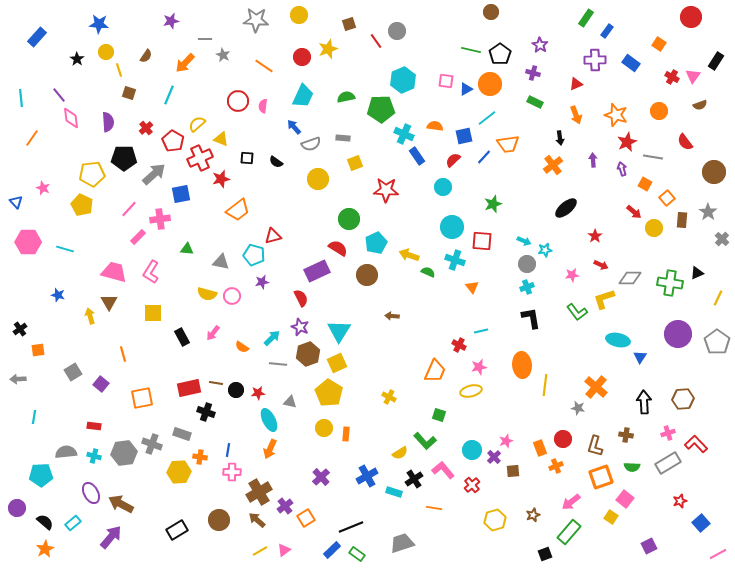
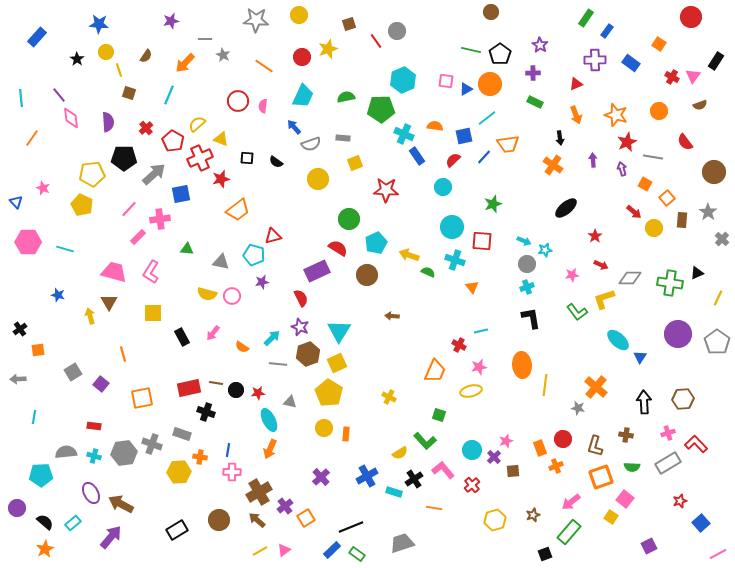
purple cross at (533, 73): rotated 16 degrees counterclockwise
orange cross at (553, 165): rotated 18 degrees counterclockwise
cyan ellipse at (618, 340): rotated 30 degrees clockwise
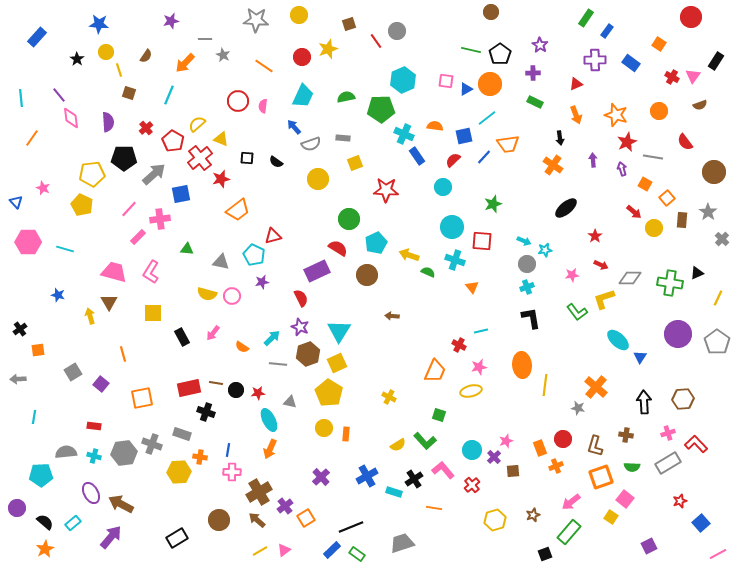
red cross at (200, 158): rotated 15 degrees counterclockwise
cyan pentagon at (254, 255): rotated 10 degrees clockwise
yellow semicircle at (400, 453): moved 2 px left, 8 px up
black rectangle at (177, 530): moved 8 px down
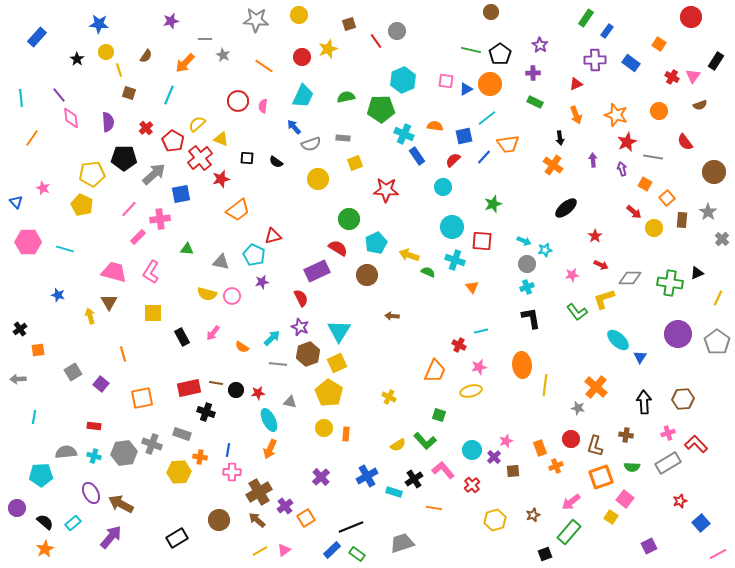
red circle at (563, 439): moved 8 px right
